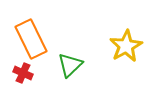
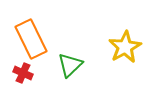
yellow star: moved 1 px left, 1 px down
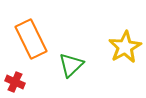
green triangle: moved 1 px right
red cross: moved 8 px left, 9 px down
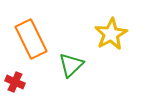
yellow star: moved 14 px left, 13 px up
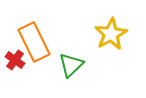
orange rectangle: moved 3 px right, 3 px down
red cross: moved 22 px up; rotated 12 degrees clockwise
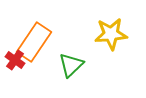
yellow star: rotated 24 degrees clockwise
orange rectangle: rotated 60 degrees clockwise
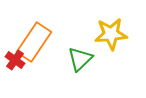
green triangle: moved 9 px right, 6 px up
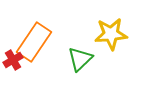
red cross: moved 2 px left; rotated 24 degrees clockwise
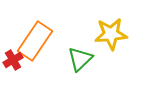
orange rectangle: moved 1 px right, 1 px up
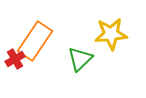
red cross: moved 2 px right, 1 px up
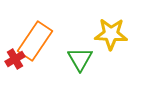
yellow star: rotated 8 degrees clockwise
green triangle: rotated 16 degrees counterclockwise
